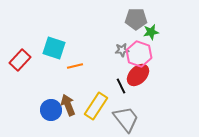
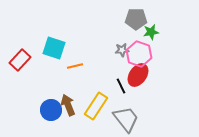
red ellipse: rotated 10 degrees counterclockwise
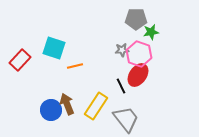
brown arrow: moved 1 px left, 1 px up
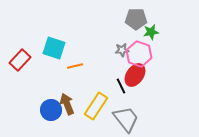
red ellipse: moved 3 px left
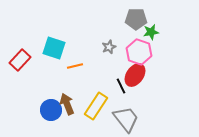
gray star: moved 13 px left, 3 px up; rotated 16 degrees counterclockwise
pink hexagon: moved 2 px up
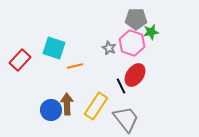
gray star: moved 1 px down; rotated 24 degrees counterclockwise
pink hexagon: moved 7 px left, 9 px up
brown arrow: rotated 20 degrees clockwise
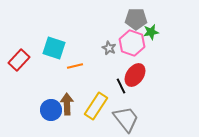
red rectangle: moved 1 px left
